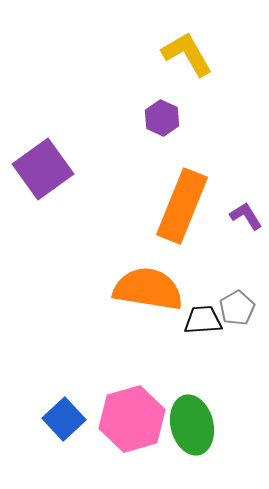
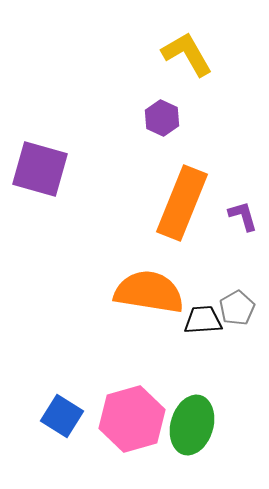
purple square: moved 3 px left; rotated 38 degrees counterclockwise
orange rectangle: moved 3 px up
purple L-shape: moved 3 px left; rotated 16 degrees clockwise
orange semicircle: moved 1 px right, 3 px down
blue square: moved 2 px left, 3 px up; rotated 15 degrees counterclockwise
green ellipse: rotated 30 degrees clockwise
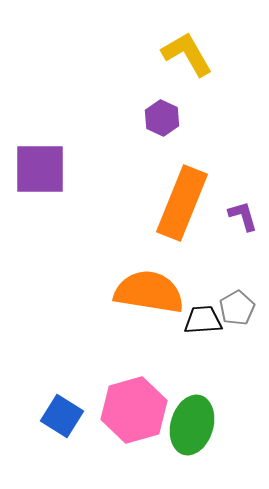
purple square: rotated 16 degrees counterclockwise
pink hexagon: moved 2 px right, 9 px up
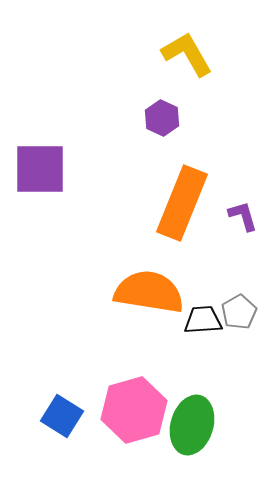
gray pentagon: moved 2 px right, 4 px down
